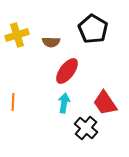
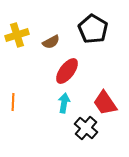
brown semicircle: rotated 30 degrees counterclockwise
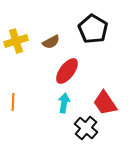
yellow cross: moved 1 px left, 6 px down
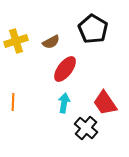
red ellipse: moved 2 px left, 2 px up
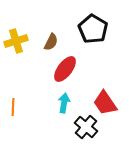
brown semicircle: rotated 36 degrees counterclockwise
orange line: moved 5 px down
black cross: moved 1 px up
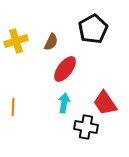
black pentagon: rotated 12 degrees clockwise
black cross: rotated 30 degrees counterclockwise
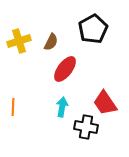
yellow cross: moved 3 px right
cyan arrow: moved 2 px left, 4 px down
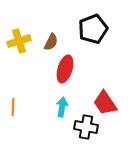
black pentagon: rotated 8 degrees clockwise
red ellipse: rotated 20 degrees counterclockwise
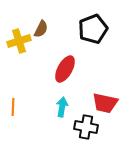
brown semicircle: moved 10 px left, 13 px up
red ellipse: rotated 12 degrees clockwise
red trapezoid: rotated 44 degrees counterclockwise
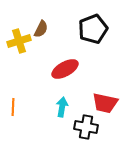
red ellipse: rotated 32 degrees clockwise
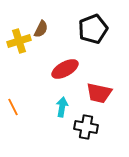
red trapezoid: moved 6 px left, 10 px up
orange line: rotated 30 degrees counterclockwise
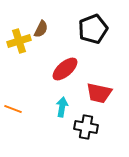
red ellipse: rotated 12 degrees counterclockwise
orange line: moved 2 px down; rotated 42 degrees counterclockwise
